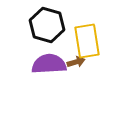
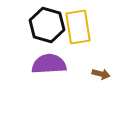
yellow rectangle: moved 9 px left, 14 px up
brown arrow: moved 25 px right, 12 px down; rotated 30 degrees clockwise
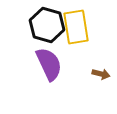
yellow rectangle: moved 2 px left
purple semicircle: rotated 68 degrees clockwise
